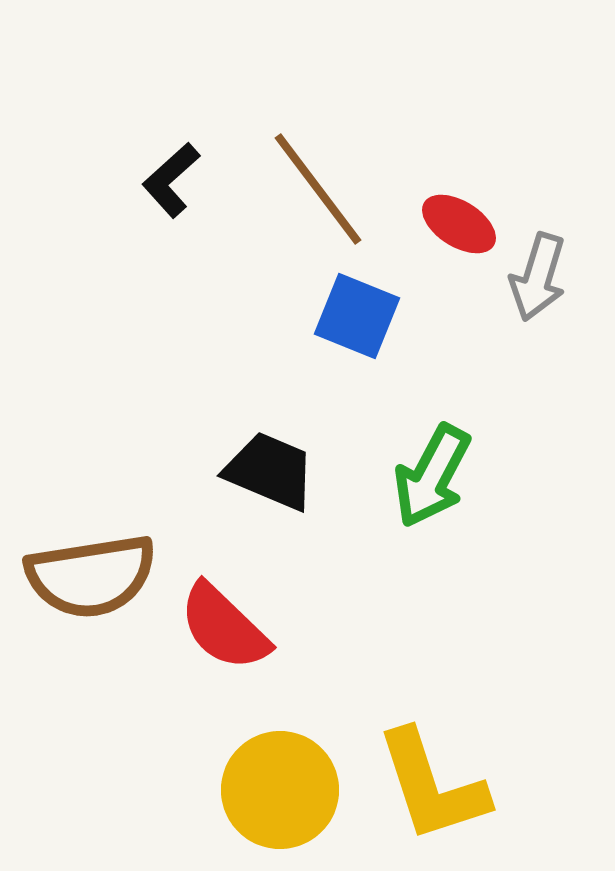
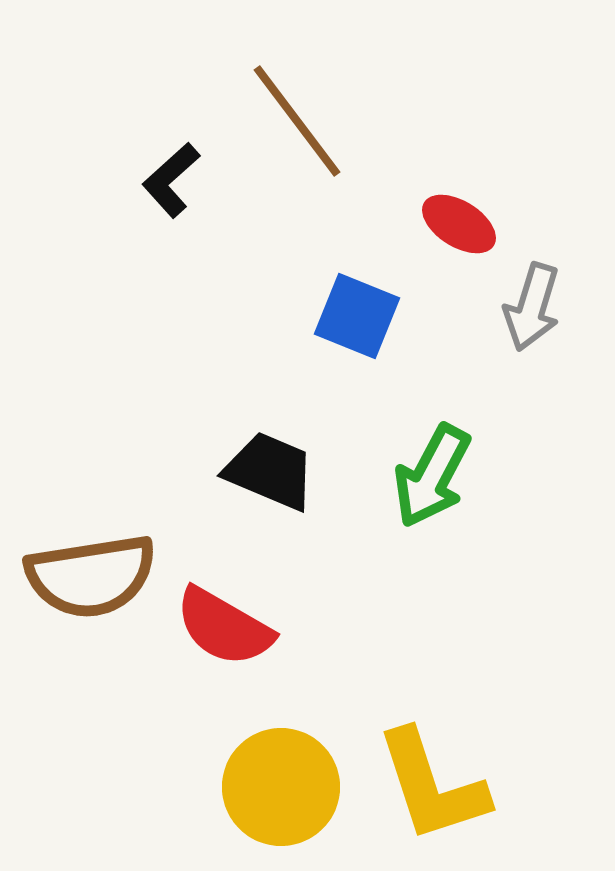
brown line: moved 21 px left, 68 px up
gray arrow: moved 6 px left, 30 px down
red semicircle: rotated 14 degrees counterclockwise
yellow circle: moved 1 px right, 3 px up
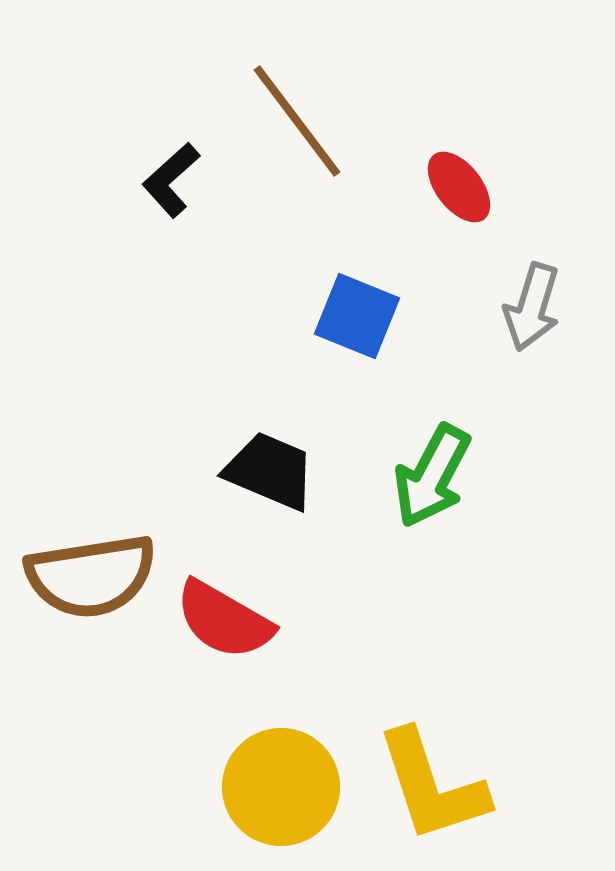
red ellipse: moved 37 px up; rotated 20 degrees clockwise
red semicircle: moved 7 px up
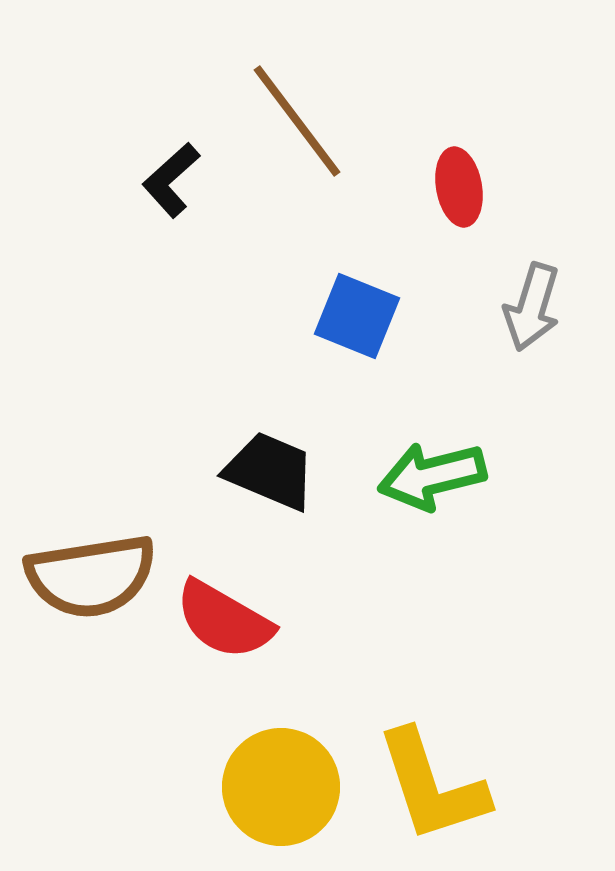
red ellipse: rotated 28 degrees clockwise
green arrow: rotated 48 degrees clockwise
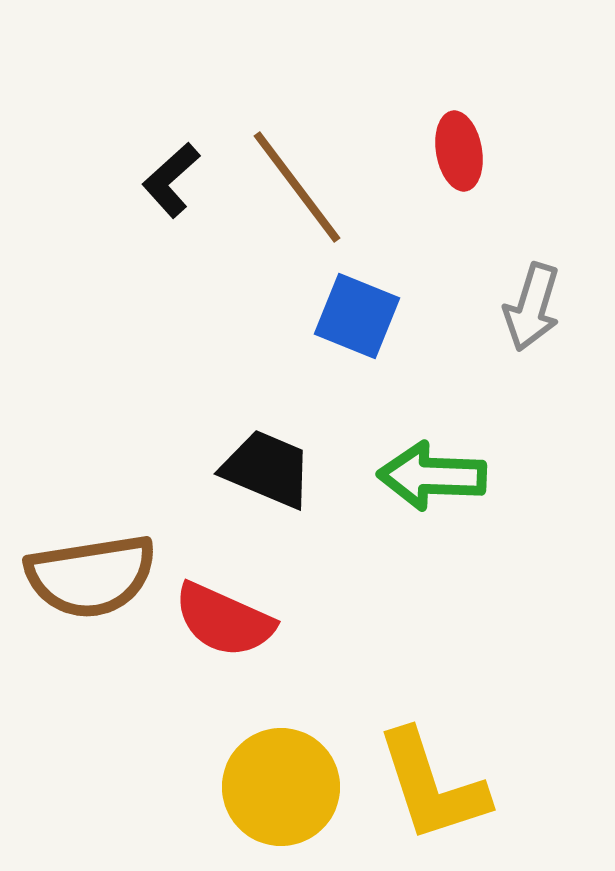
brown line: moved 66 px down
red ellipse: moved 36 px up
black trapezoid: moved 3 px left, 2 px up
green arrow: rotated 16 degrees clockwise
red semicircle: rotated 6 degrees counterclockwise
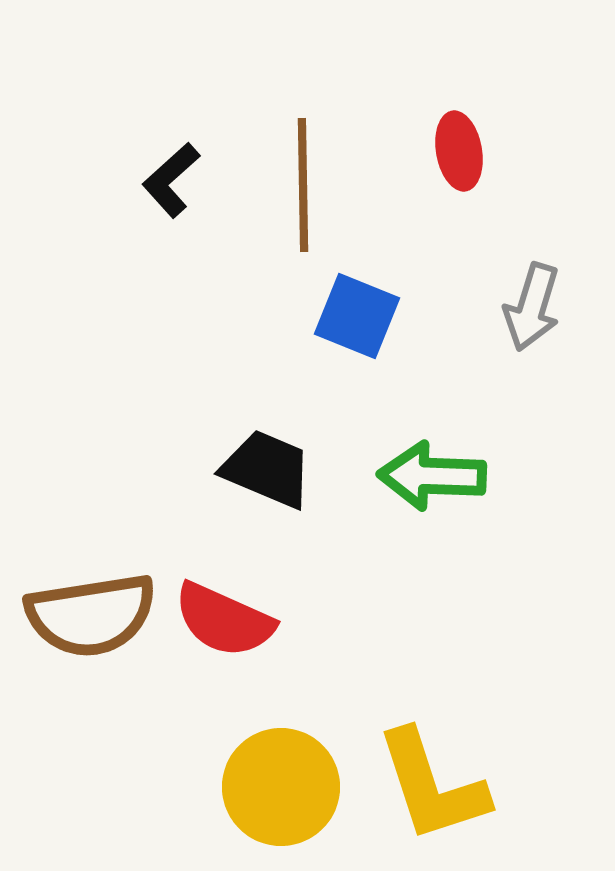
brown line: moved 6 px right, 2 px up; rotated 36 degrees clockwise
brown semicircle: moved 39 px down
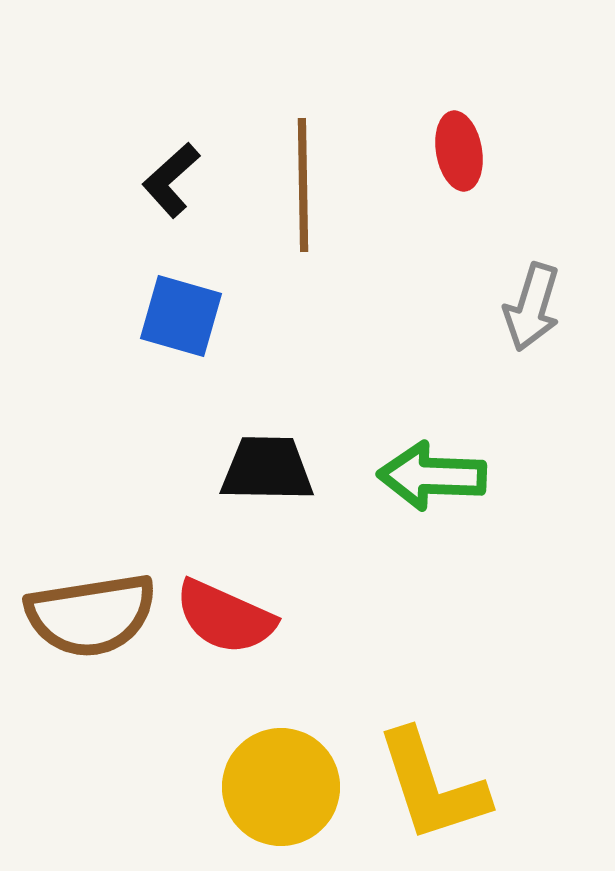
blue square: moved 176 px left; rotated 6 degrees counterclockwise
black trapezoid: rotated 22 degrees counterclockwise
red semicircle: moved 1 px right, 3 px up
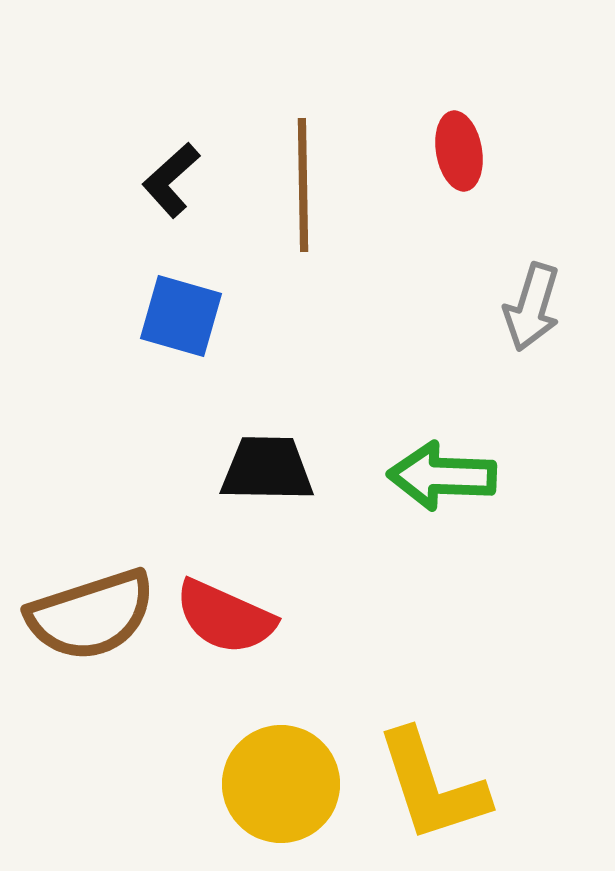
green arrow: moved 10 px right
brown semicircle: rotated 9 degrees counterclockwise
yellow circle: moved 3 px up
